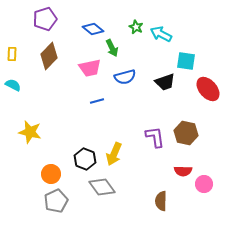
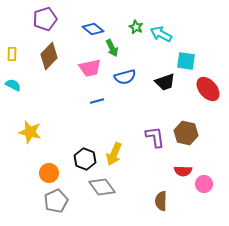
orange circle: moved 2 px left, 1 px up
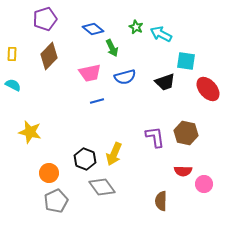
pink trapezoid: moved 5 px down
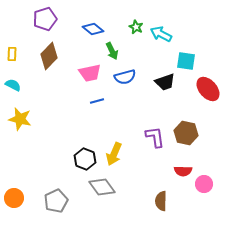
green arrow: moved 3 px down
yellow star: moved 10 px left, 13 px up
orange circle: moved 35 px left, 25 px down
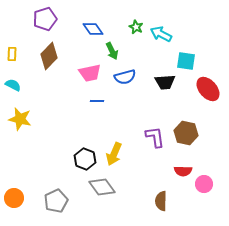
blue diamond: rotated 15 degrees clockwise
black trapezoid: rotated 15 degrees clockwise
blue line: rotated 16 degrees clockwise
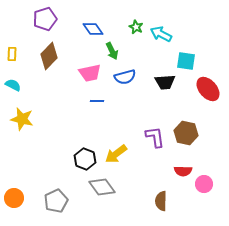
yellow star: moved 2 px right
yellow arrow: moved 2 px right; rotated 30 degrees clockwise
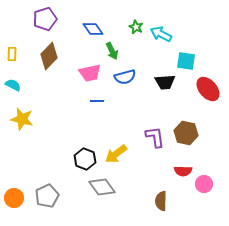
gray pentagon: moved 9 px left, 5 px up
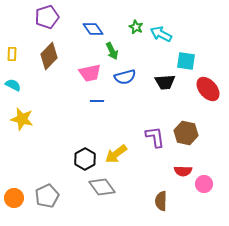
purple pentagon: moved 2 px right, 2 px up
black hexagon: rotated 10 degrees clockwise
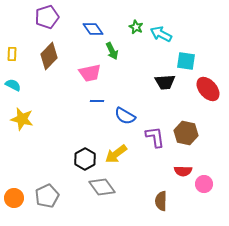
blue semicircle: moved 39 px down; rotated 45 degrees clockwise
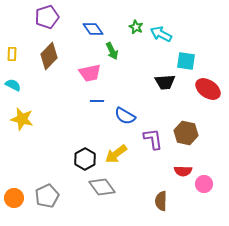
red ellipse: rotated 15 degrees counterclockwise
purple L-shape: moved 2 px left, 2 px down
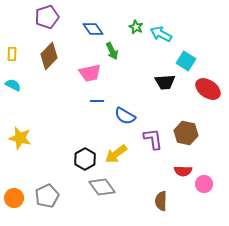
cyan square: rotated 24 degrees clockwise
yellow star: moved 2 px left, 19 px down
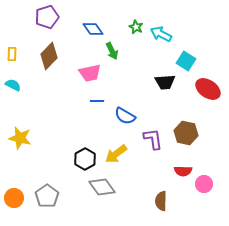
gray pentagon: rotated 10 degrees counterclockwise
